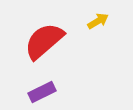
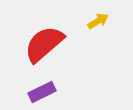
red semicircle: moved 3 px down
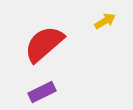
yellow arrow: moved 7 px right
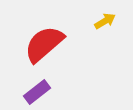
purple rectangle: moved 5 px left; rotated 12 degrees counterclockwise
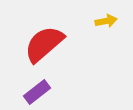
yellow arrow: moved 1 px right; rotated 20 degrees clockwise
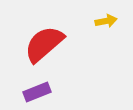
purple rectangle: rotated 16 degrees clockwise
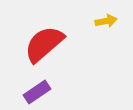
purple rectangle: rotated 12 degrees counterclockwise
